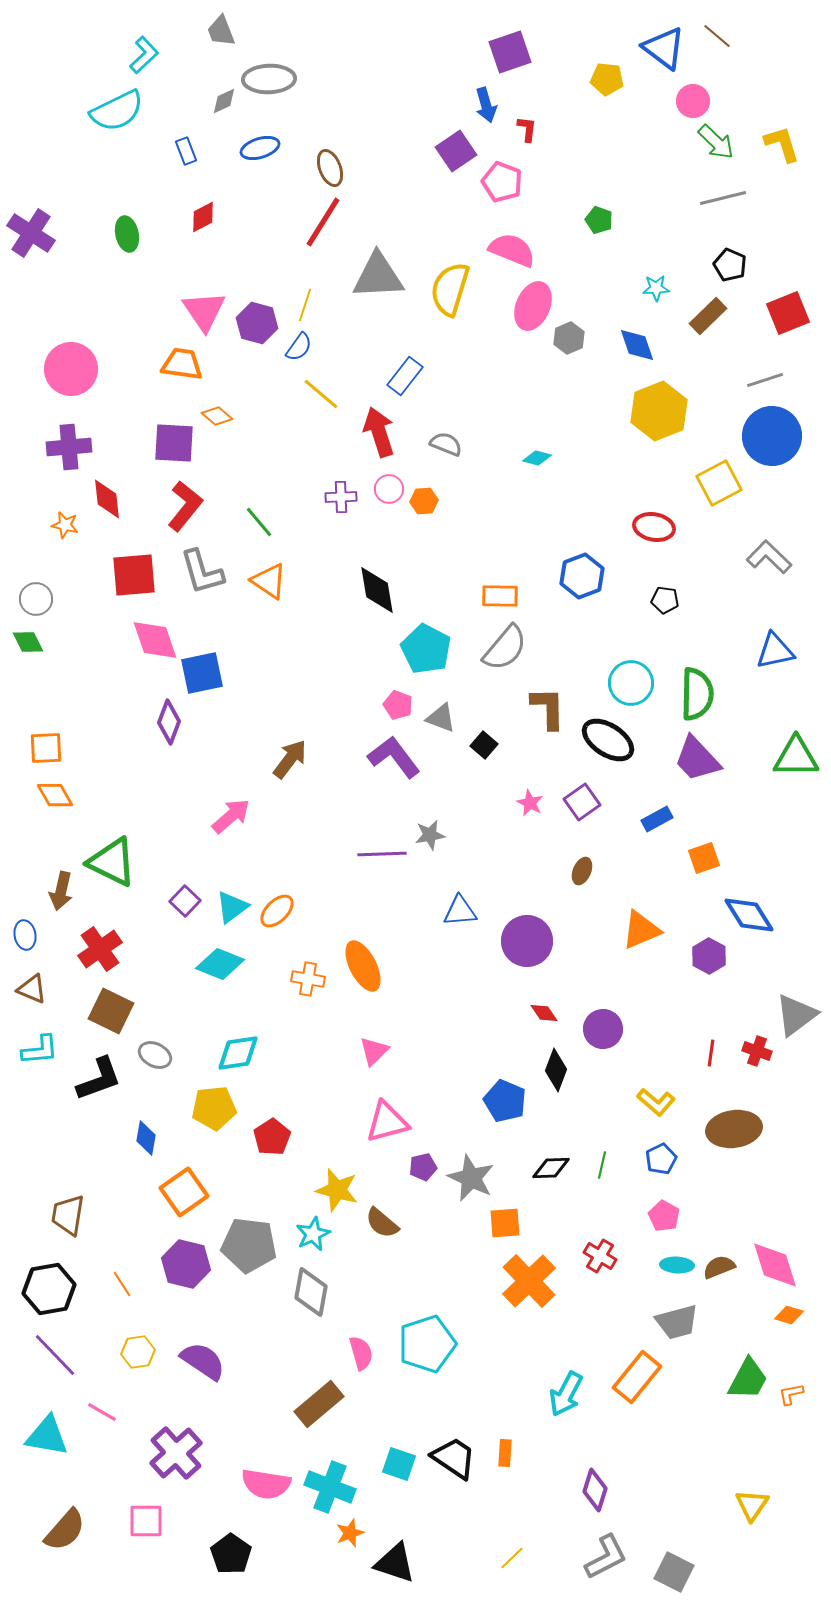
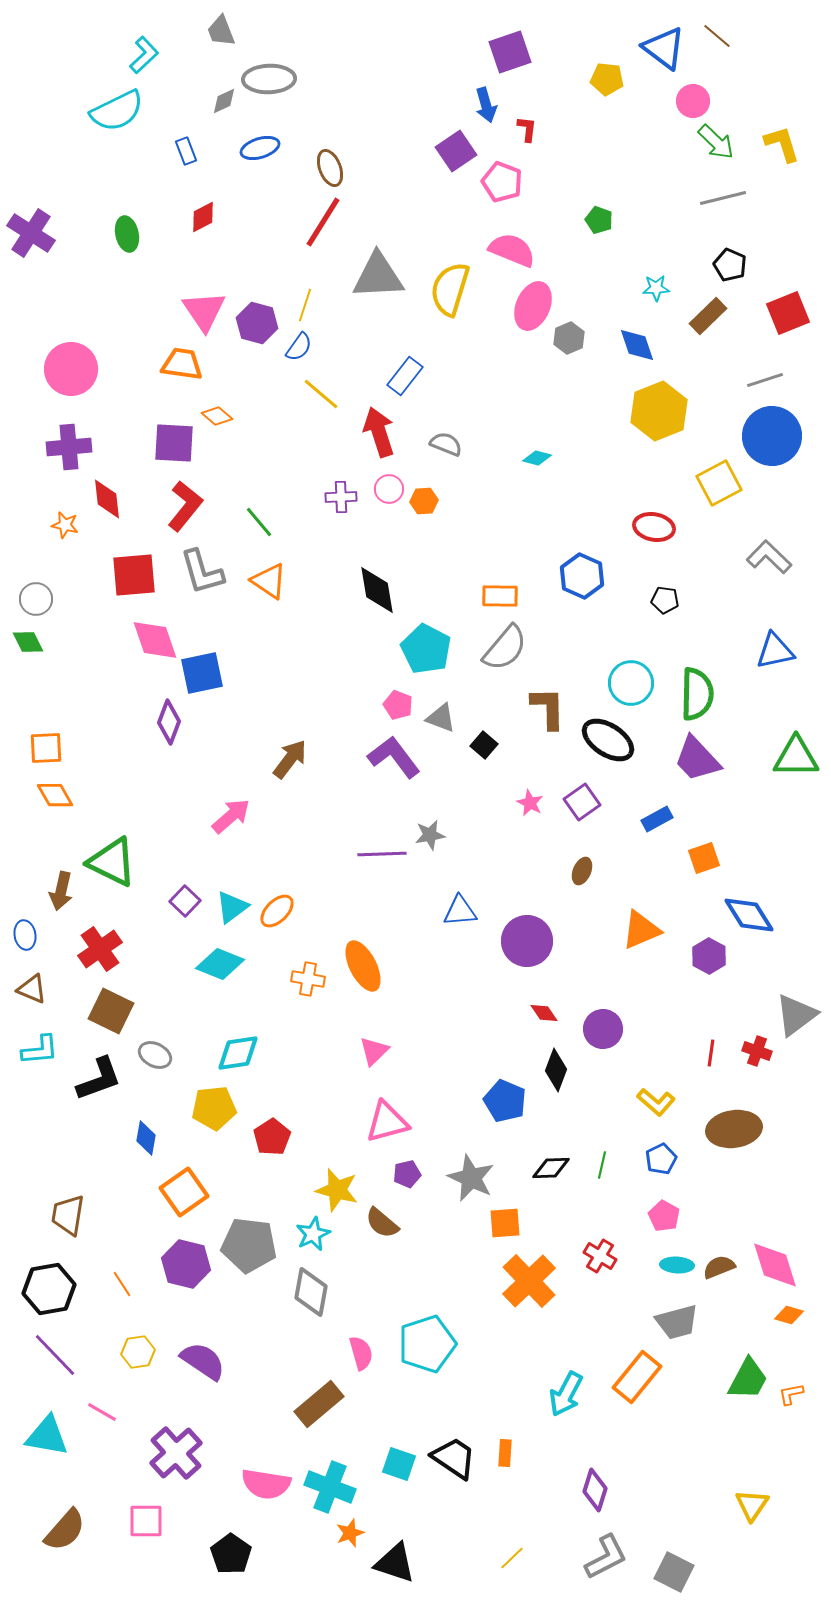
blue hexagon at (582, 576): rotated 15 degrees counterclockwise
purple pentagon at (423, 1167): moved 16 px left, 7 px down
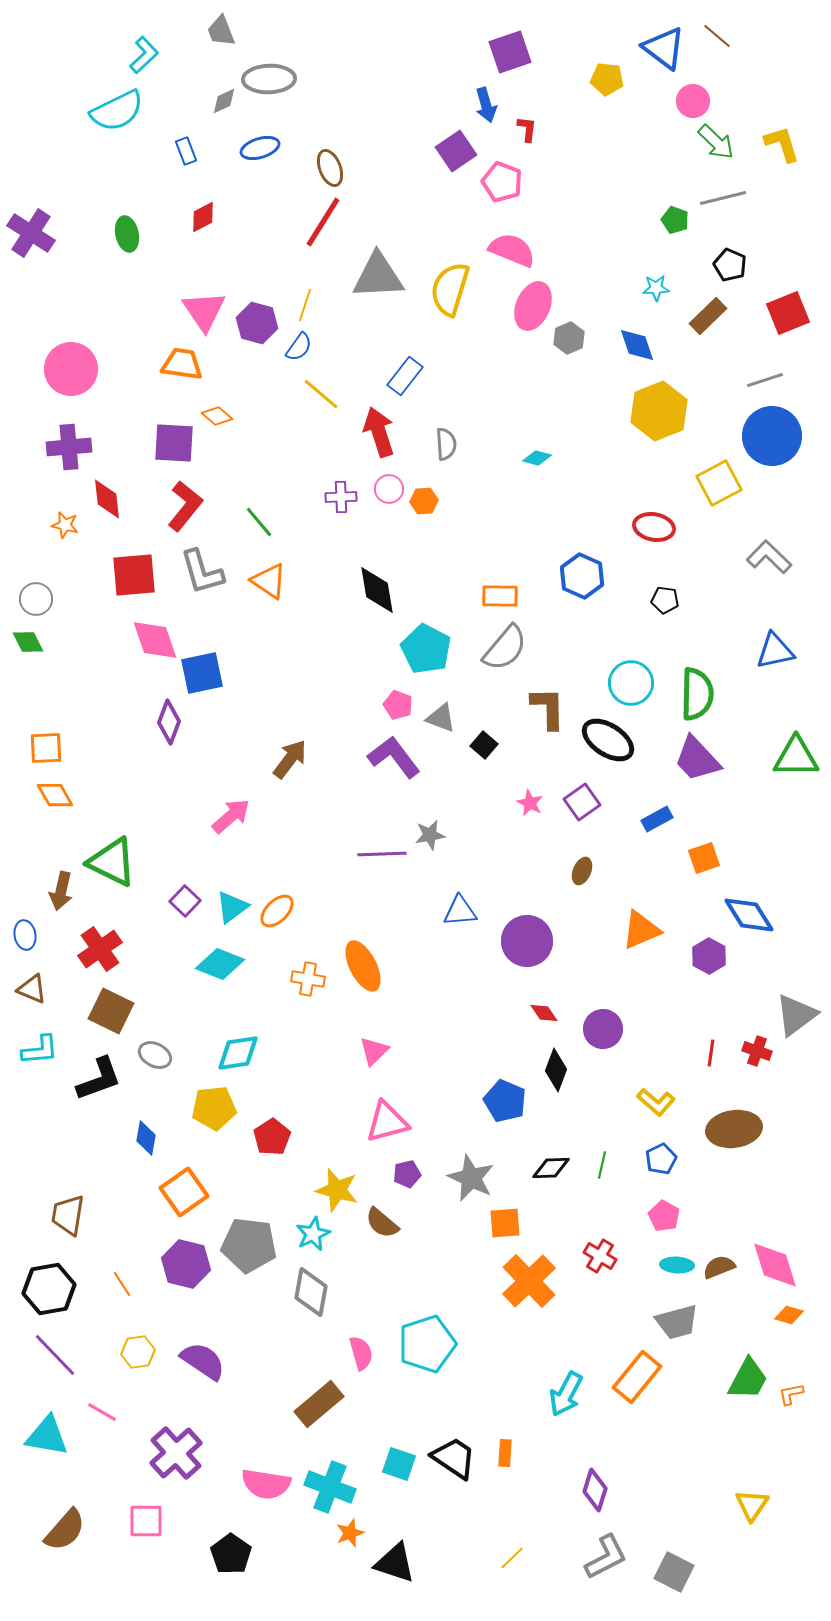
green pentagon at (599, 220): moved 76 px right
gray semicircle at (446, 444): rotated 64 degrees clockwise
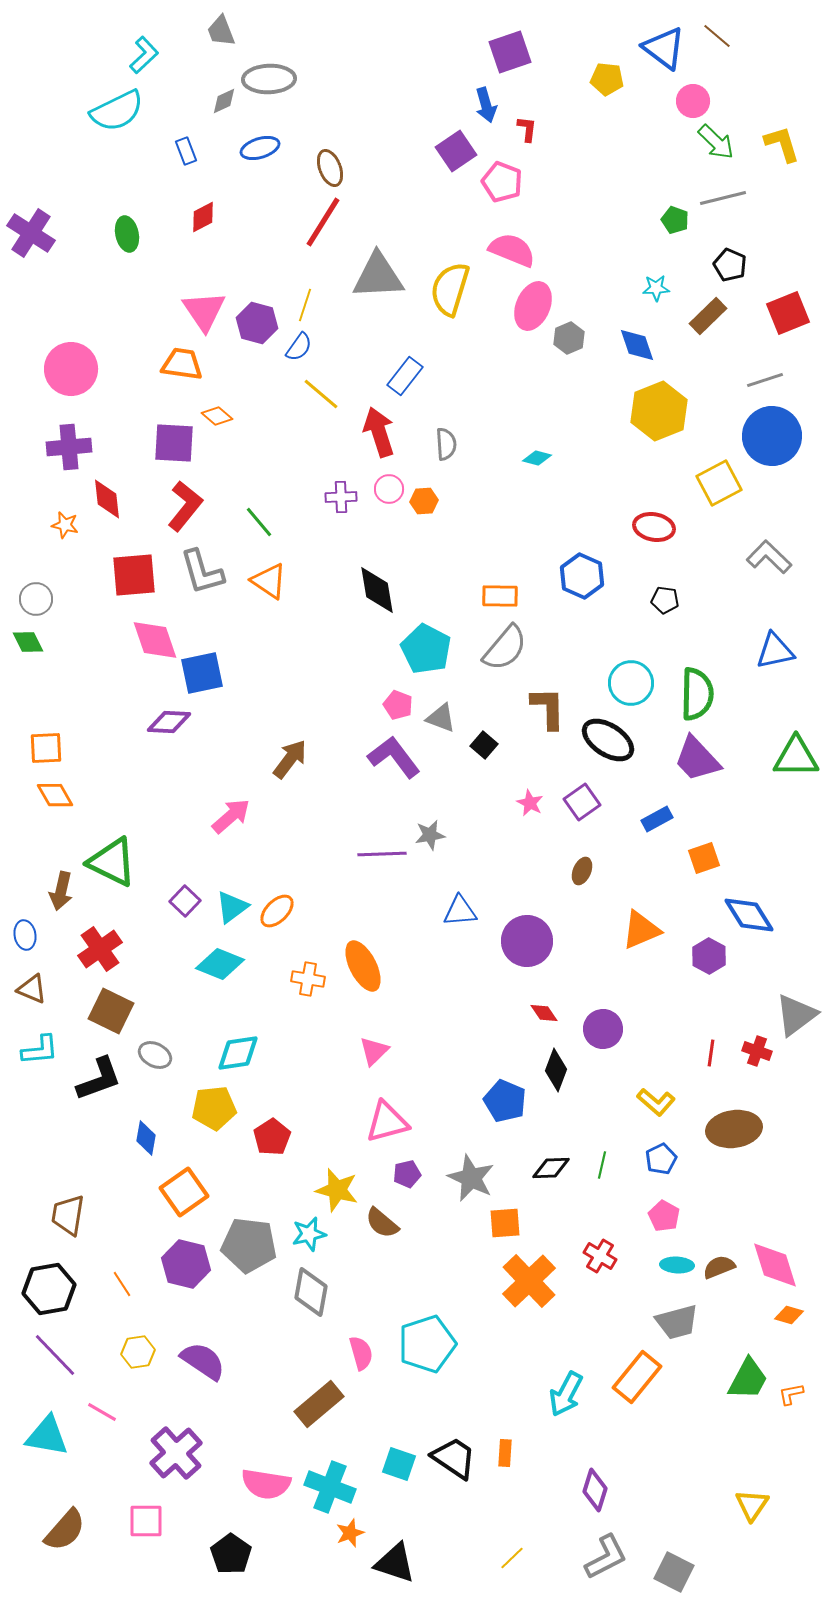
purple diamond at (169, 722): rotated 72 degrees clockwise
cyan star at (313, 1234): moved 4 px left; rotated 12 degrees clockwise
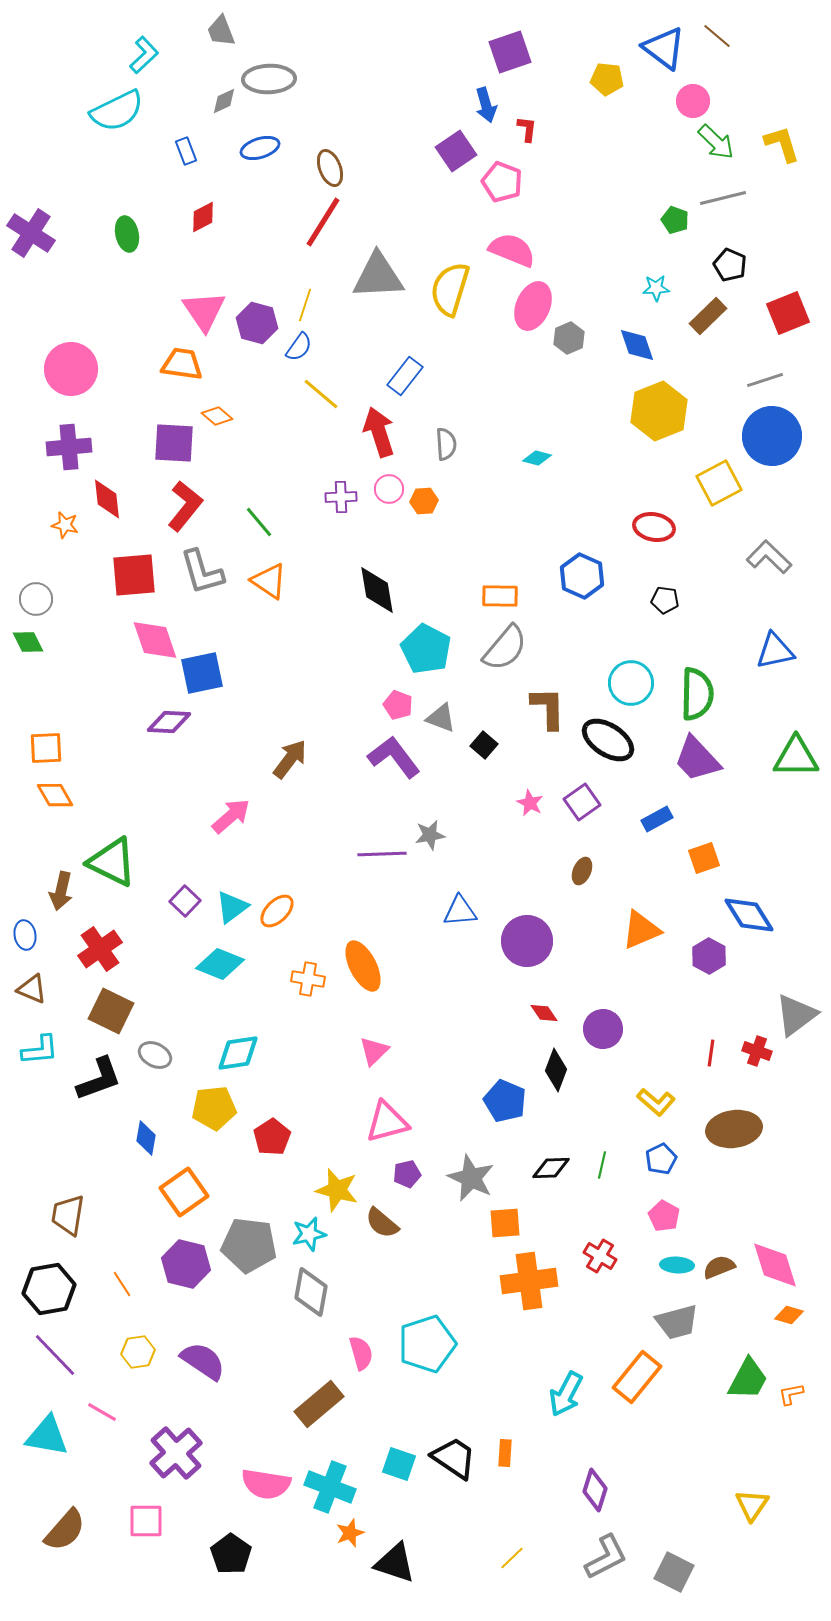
orange cross at (529, 1281): rotated 36 degrees clockwise
